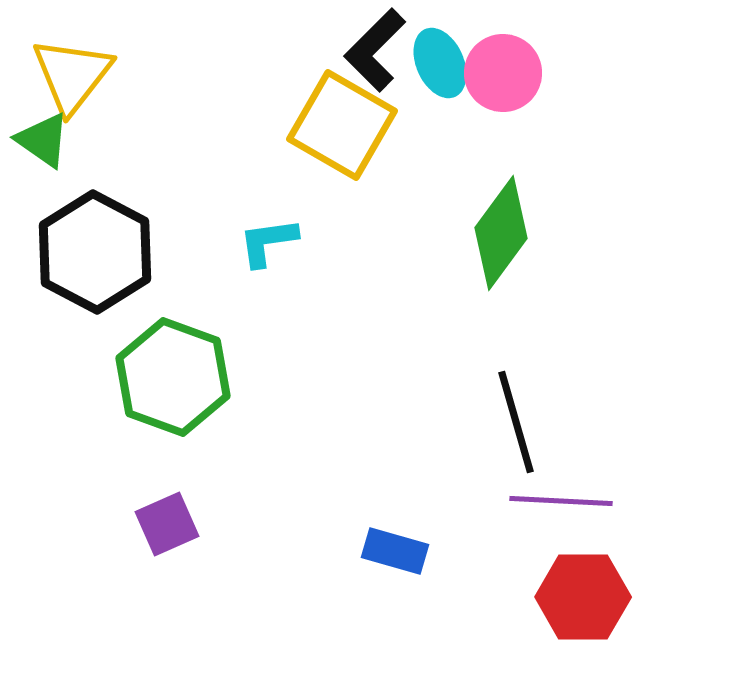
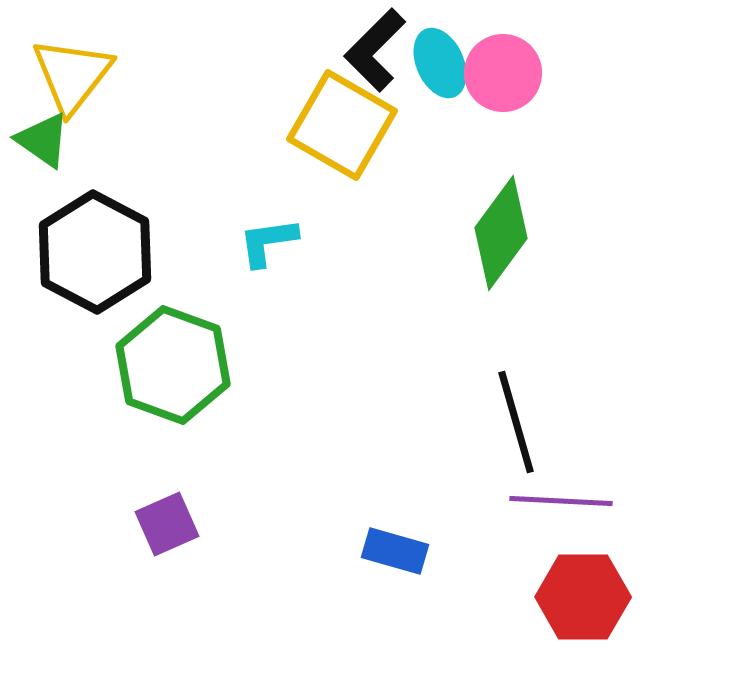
green hexagon: moved 12 px up
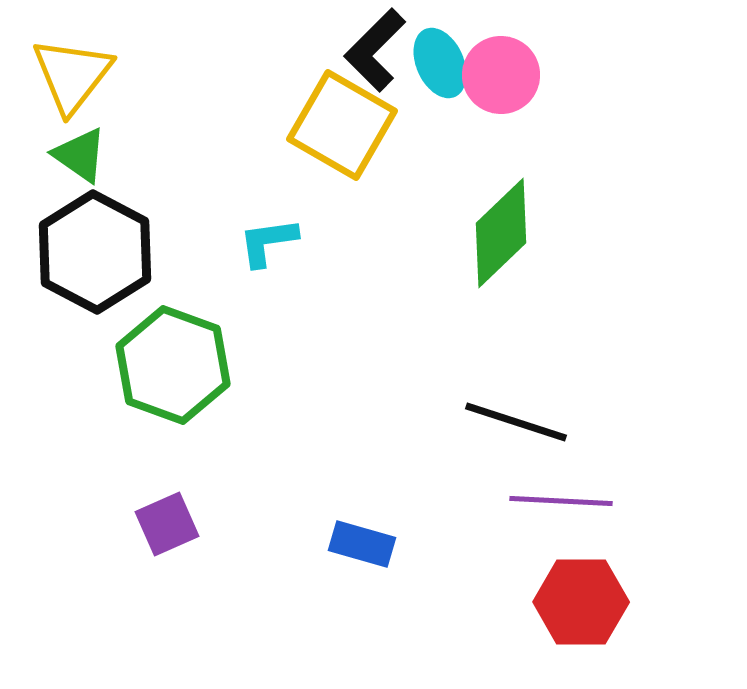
pink circle: moved 2 px left, 2 px down
green triangle: moved 37 px right, 15 px down
green diamond: rotated 10 degrees clockwise
black line: rotated 56 degrees counterclockwise
blue rectangle: moved 33 px left, 7 px up
red hexagon: moved 2 px left, 5 px down
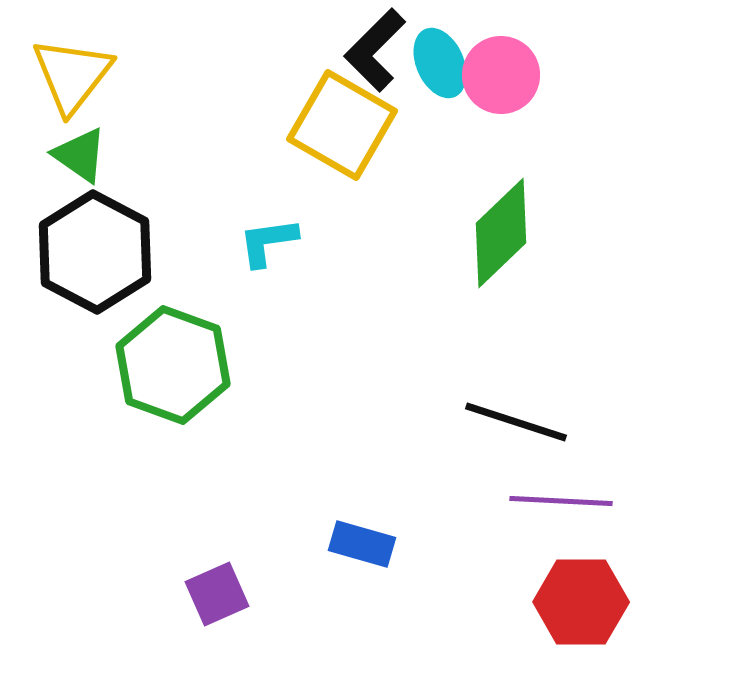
purple square: moved 50 px right, 70 px down
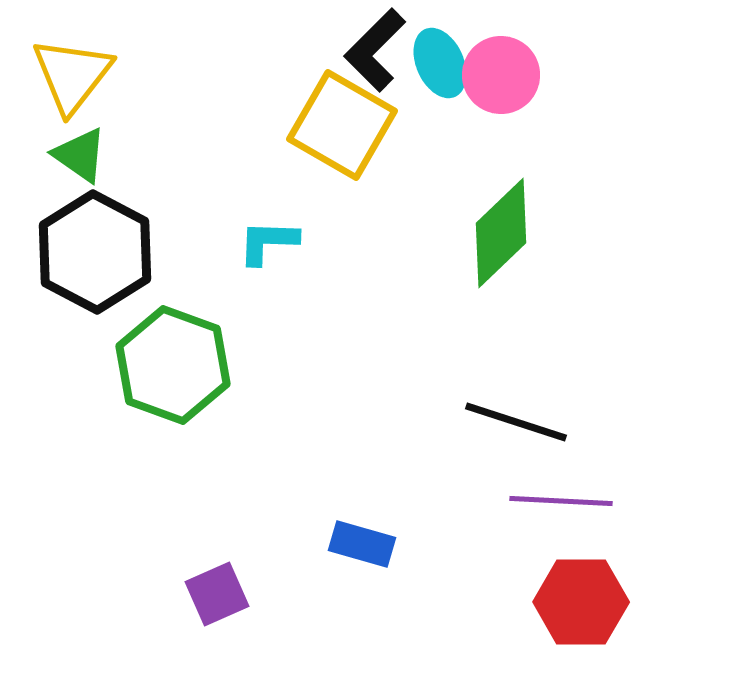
cyan L-shape: rotated 10 degrees clockwise
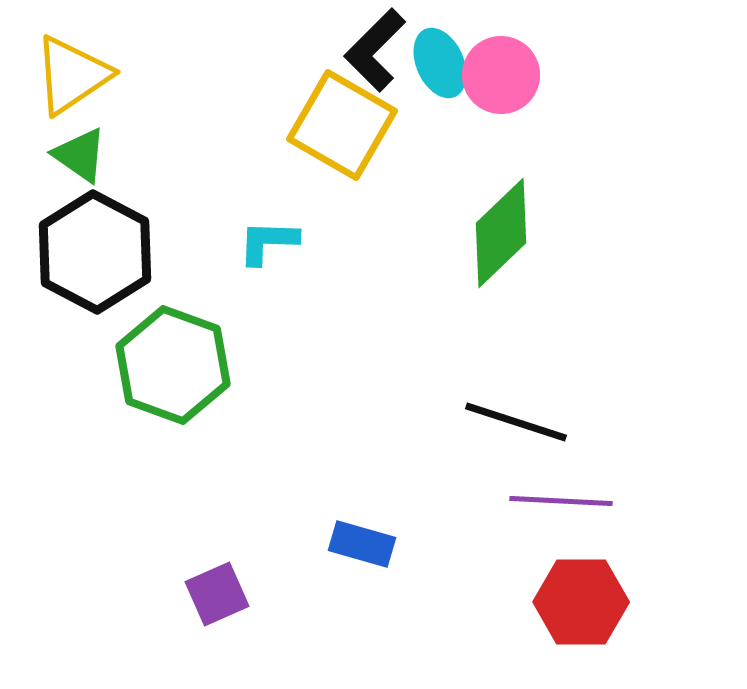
yellow triangle: rotated 18 degrees clockwise
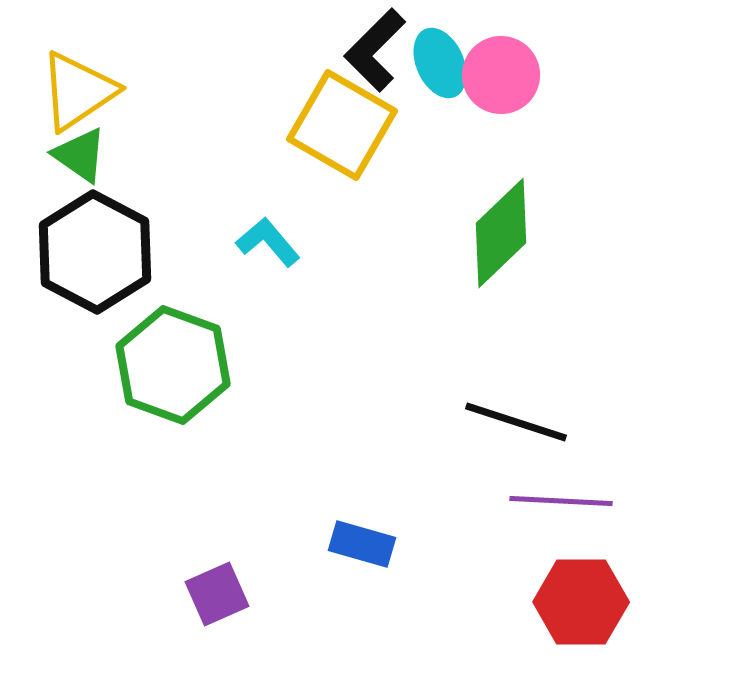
yellow triangle: moved 6 px right, 16 px down
cyan L-shape: rotated 48 degrees clockwise
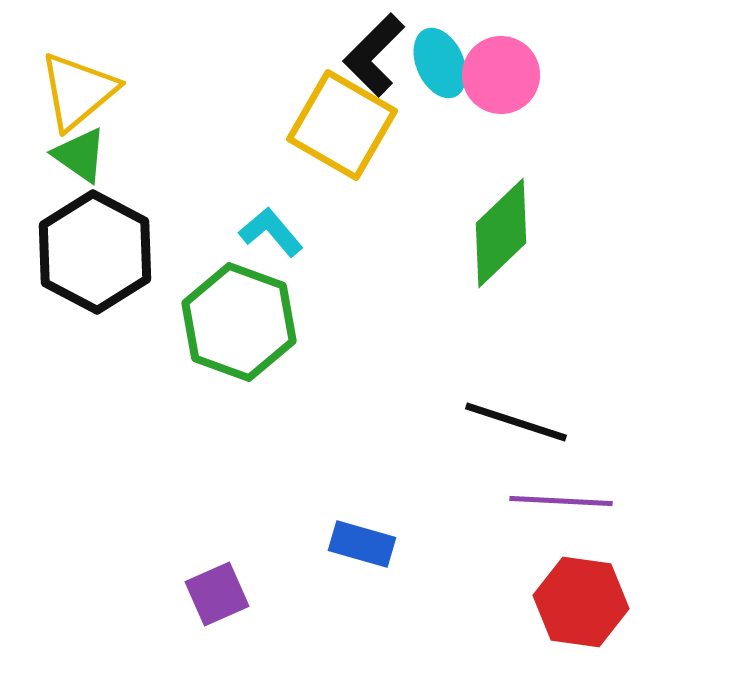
black L-shape: moved 1 px left, 5 px down
yellow triangle: rotated 6 degrees counterclockwise
cyan L-shape: moved 3 px right, 10 px up
green hexagon: moved 66 px right, 43 px up
red hexagon: rotated 8 degrees clockwise
